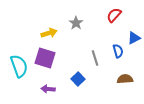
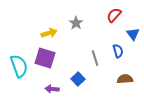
blue triangle: moved 1 px left, 4 px up; rotated 40 degrees counterclockwise
purple arrow: moved 4 px right
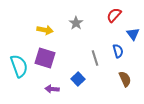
yellow arrow: moved 4 px left, 3 px up; rotated 28 degrees clockwise
brown semicircle: rotated 70 degrees clockwise
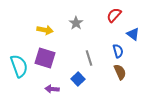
blue triangle: rotated 16 degrees counterclockwise
gray line: moved 6 px left
brown semicircle: moved 5 px left, 7 px up
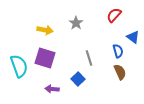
blue triangle: moved 3 px down
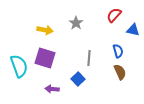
blue triangle: moved 7 px up; rotated 24 degrees counterclockwise
gray line: rotated 21 degrees clockwise
